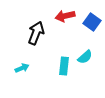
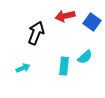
cyan arrow: moved 1 px right
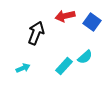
cyan rectangle: rotated 36 degrees clockwise
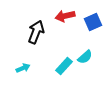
blue square: moved 1 px right; rotated 30 degrees clockwise
black arrow: moved 1 px up
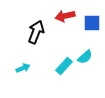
blue square: moved 1 px left, 1 px down; rotated 24 degrees clockwise
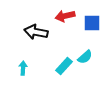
black arrow: rotated 100 degrees counterclockwise
cyan arrow: rotated 64 degrees counterclockwise
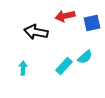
blue square: rotated 12 degrees counterclockwise
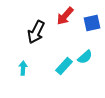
red arrow: rotated 36 degrees counterclockwise
black arrow: rotated 75 degrees counterclockwise
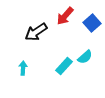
blue square: rotated 30 degrees counterclockwise
black arrow: rotated 30 degrees clockwise
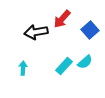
red arrow: moved 3 px left, 3 px down
blue square: moved 2 px left, 7 px down
black arrow: rotated 25 degrees clockwise
cyan semicircle: moved 5 px down
